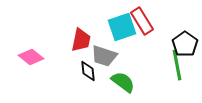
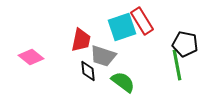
black pentagon: rotated 25 degrees counterclockwise
gray trapezoid: moved 1 px left
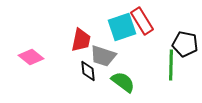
green line: moved 6 px left; rotated 12 degrees clockwise
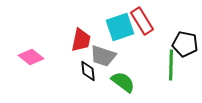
cyan square: moved 2 px left
